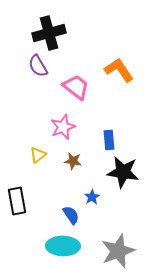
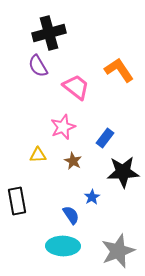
blue rectangle: moved 4 px left, 2 px up; rotated 42 degrees clockwise
yellow triangle: rotated 36 degrees clockwise
brown star: rotated 18 degrees clockwise
black star: rotated 12 degrees counterclockwise
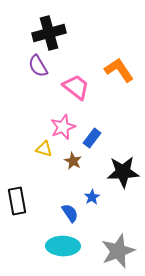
blue rectangle: moved 13 px left
yellow triangle: moved 6 px right, 6 px up; rotated 18 degrees clockwise
blue semicircle: moved 1 px left, 2 px up
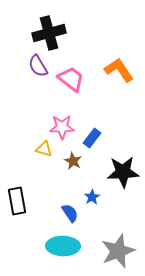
pink trapezoid: moved 5 px left, 8 px up
pink star: moved 1 px left; rotated 20 degrees clockwise
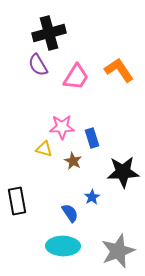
purple semicircle: moved 1 px up
pink trapezoid: moved 5 px right, 2 px up; rotated 84 degrees clockwise
blue rectangle: rotated 54 degrees counterclockwise
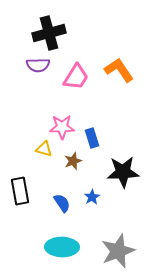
purple semicircle: rotated 60 degrees counterclockwise
brown star: rotated 24 degrees clockwise
black rectangle: moved 3 px right, 10 px up
blue semicircle: moved 8 px left, 10 px up
cyan ellipse: moved 1 px left, 1 px down
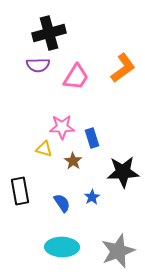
orange L-shape: moved 4 px right, 2 px up; rotated 88 degrees clockwise
brown star: rotated 18 degrees counterclockwise
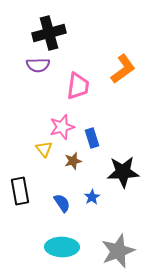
orange L-shape: moved 1 px down
pink trapezoid: moved 2 px right, 9 px down; rotated 24 degrees counterclockwise
pink star: rotated 15 degrees counterclockwise
yellow triangle: rotated 36 degrees clockwise
brown star: rotated 24 degrees clockwise
